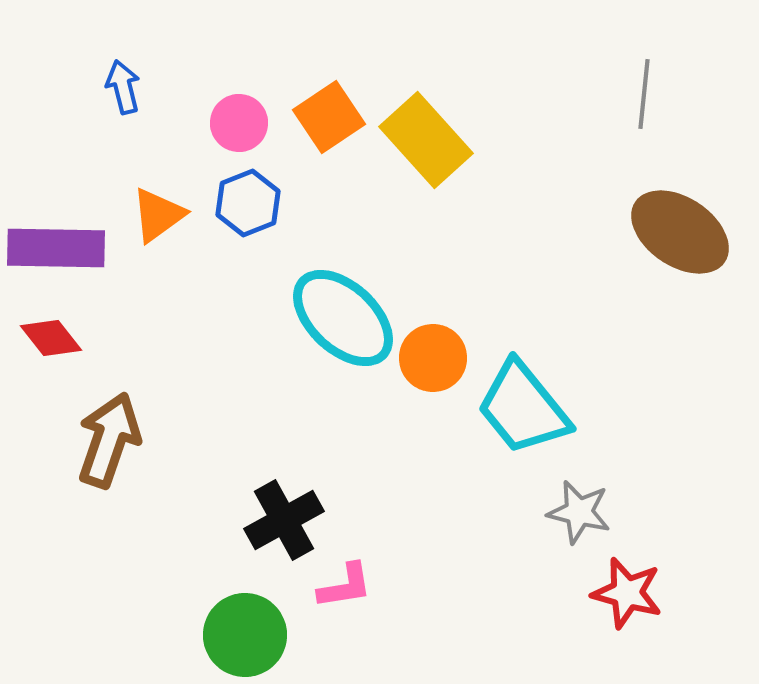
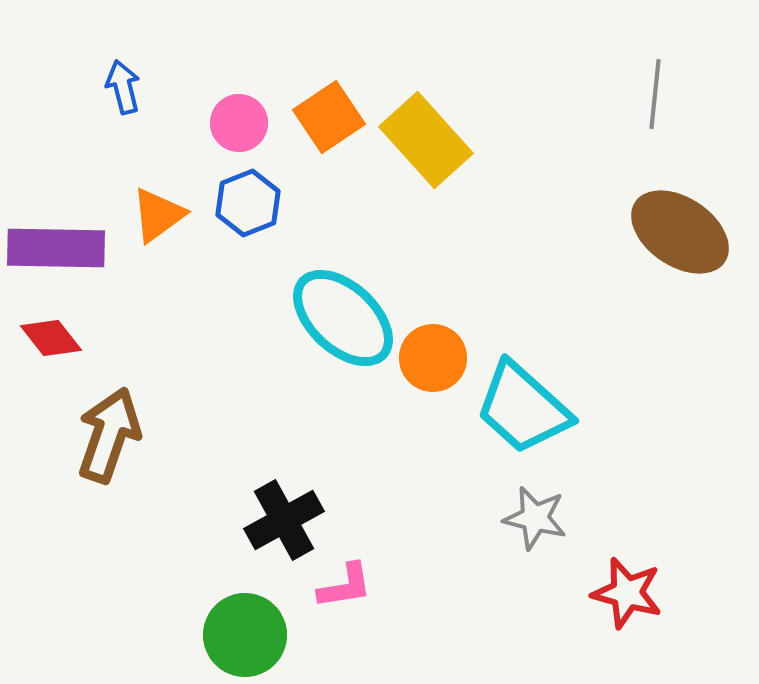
gray line: moved 11 px right
cyan trapezoid: rotated 9 degrees counterclockwise
brown arrow: moved 5 px up
gray star: moved 44 px left, 6 px down
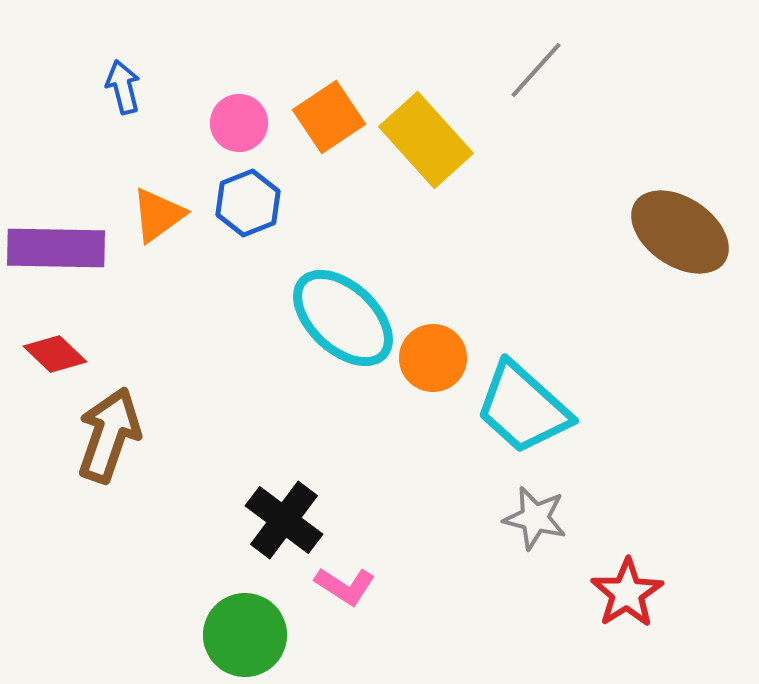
gray line: moved 119 px left, 24 px up; rotated 36 degrees clockwise
red diamond: moved 4 px right, 16 px down; rotated 8 degrees counterclockwise
black cross: rotated 24 degrees counterclockwise
pink L-shape: rotated 42 degrees clockwise
red star: rotated 24 degrees clockwise
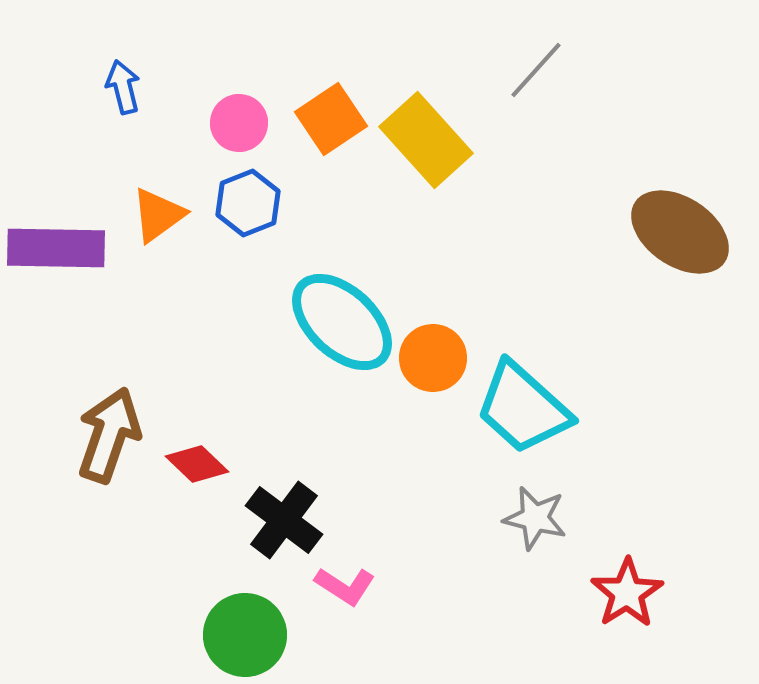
orange square: moved 2 px right, 2 px down
cyan ellipse: moved 1 px left, 4 px down
red diamond: moved 142 px right, 110 px down
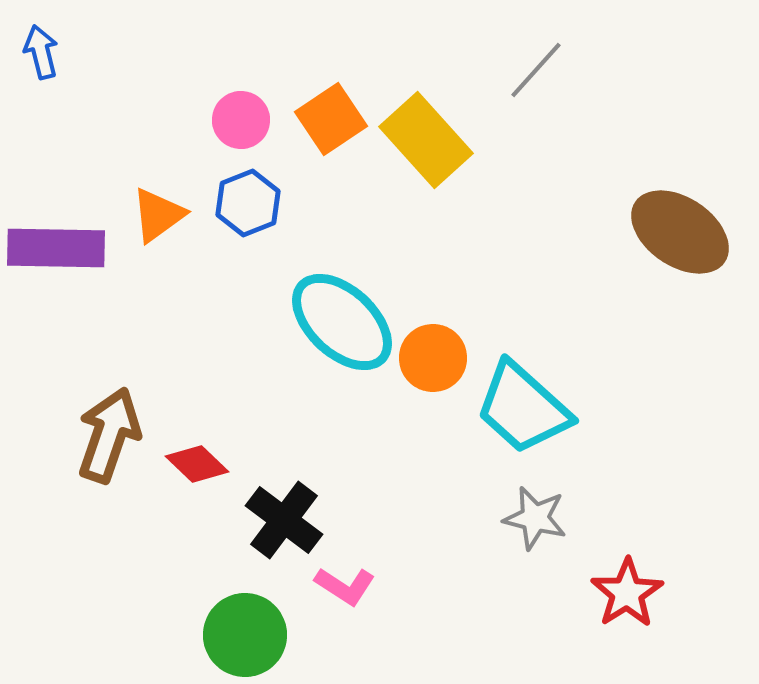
blue arrow: moved 82 px left, 35 px up
pink circle: moved 2 px right, 3 px up
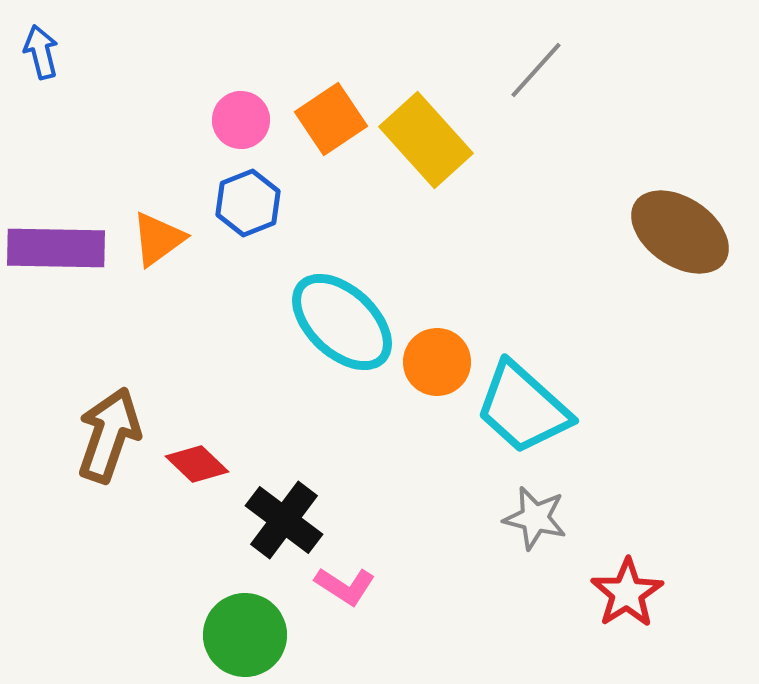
orange triangle: moved 24 px down
orange circle: moved 4 px right, 4 px down
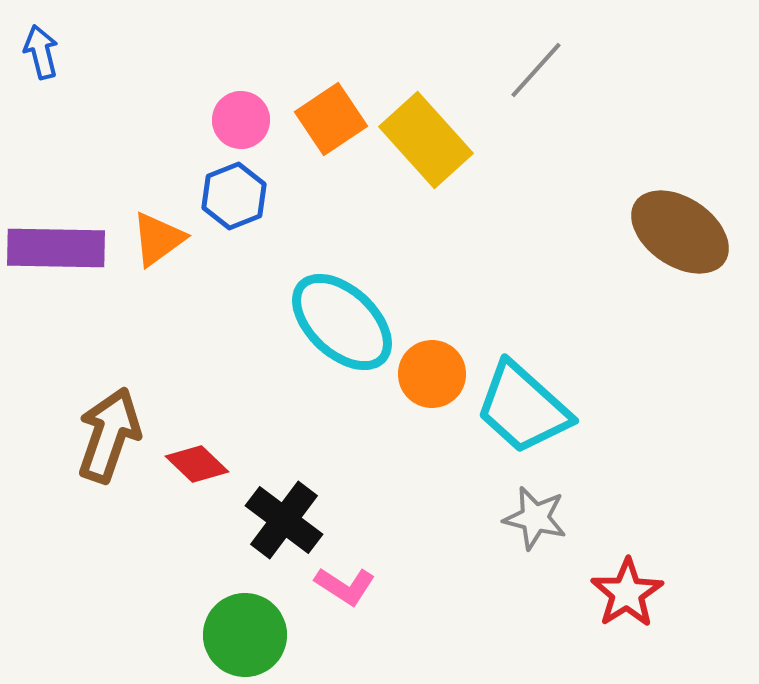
blue hexagon: moved 14 px left, 7 px up
orange circle: moved 5 px left, 12 px down
